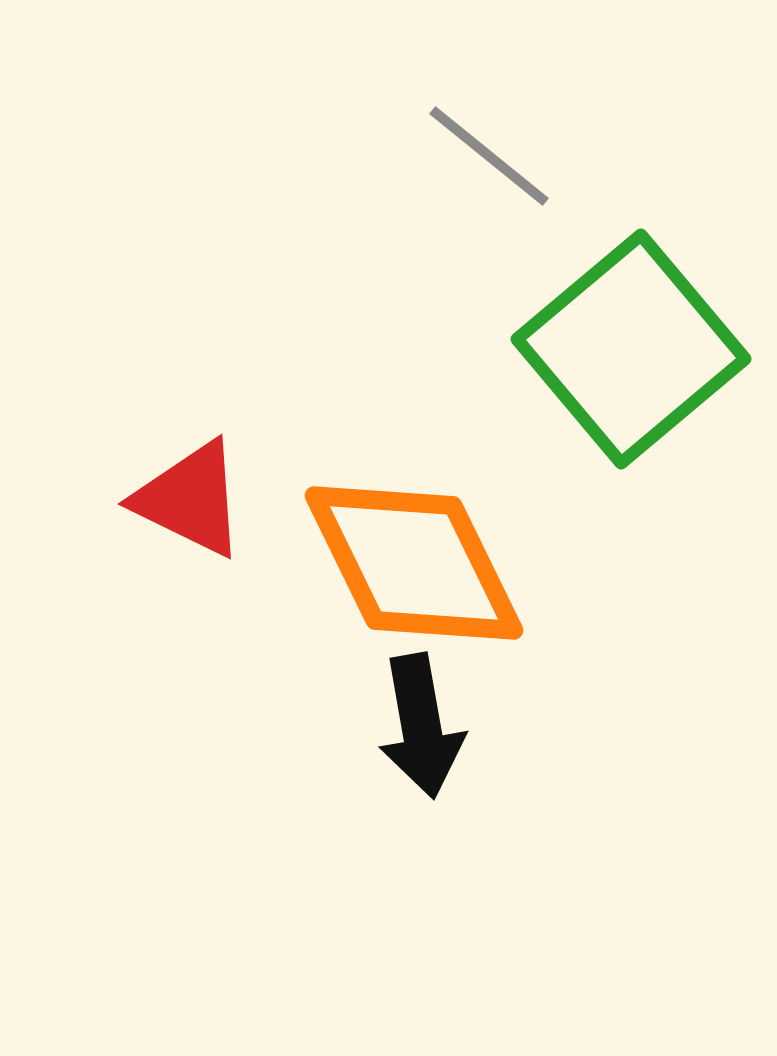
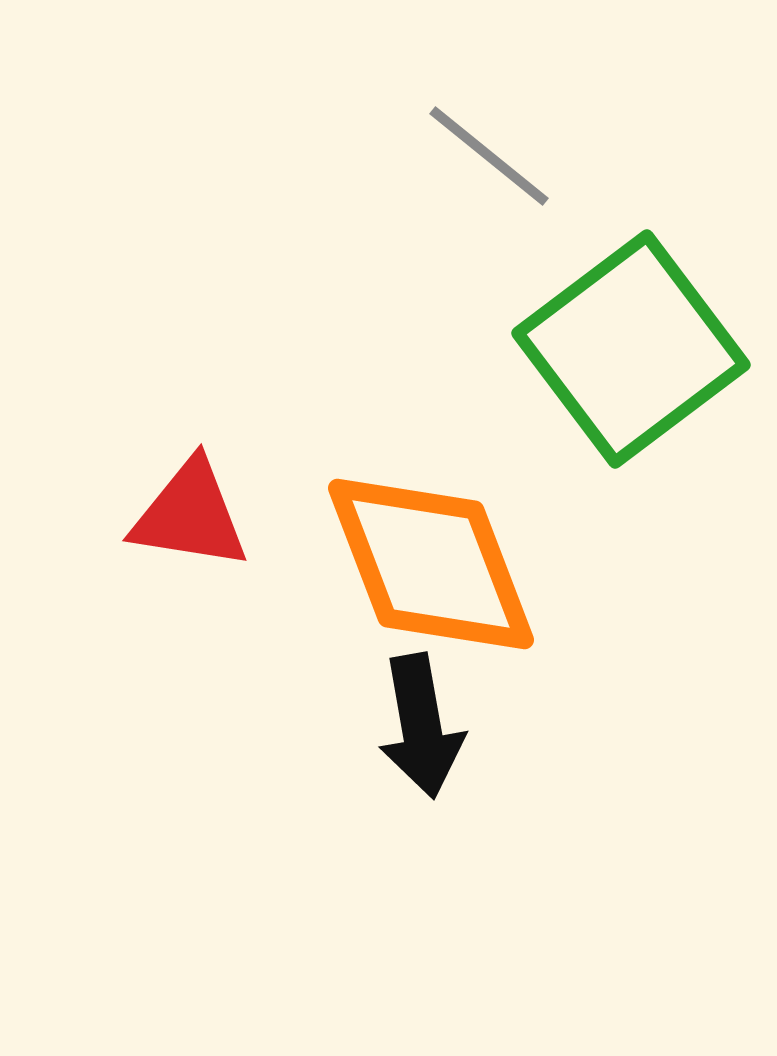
green square: rotated 3 degrees clockwise
red triangle: moved 16 px down; rotated 17 degrees counterclockwise
orange diamond: moved 17 px right, 1 px down; rotated 5 degrees clockwise
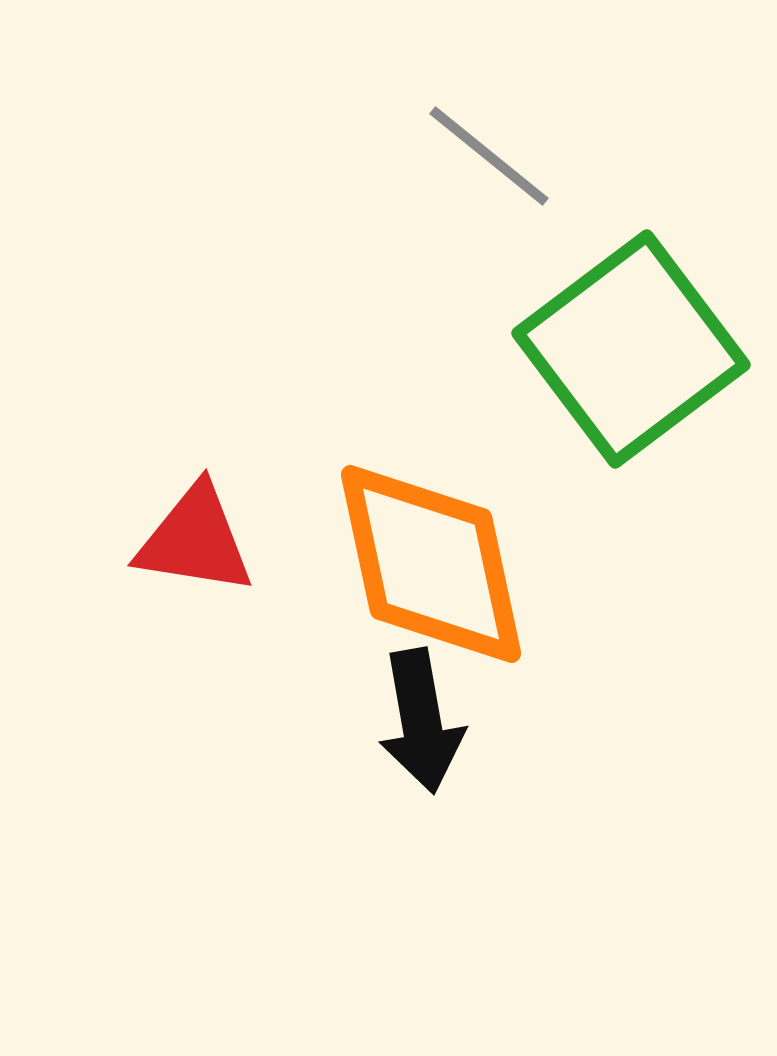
red triangle: moved 5 px right, 25 px down
orange diamond: rotated 9 degrees clockwise
black arrow: moved 5 px up
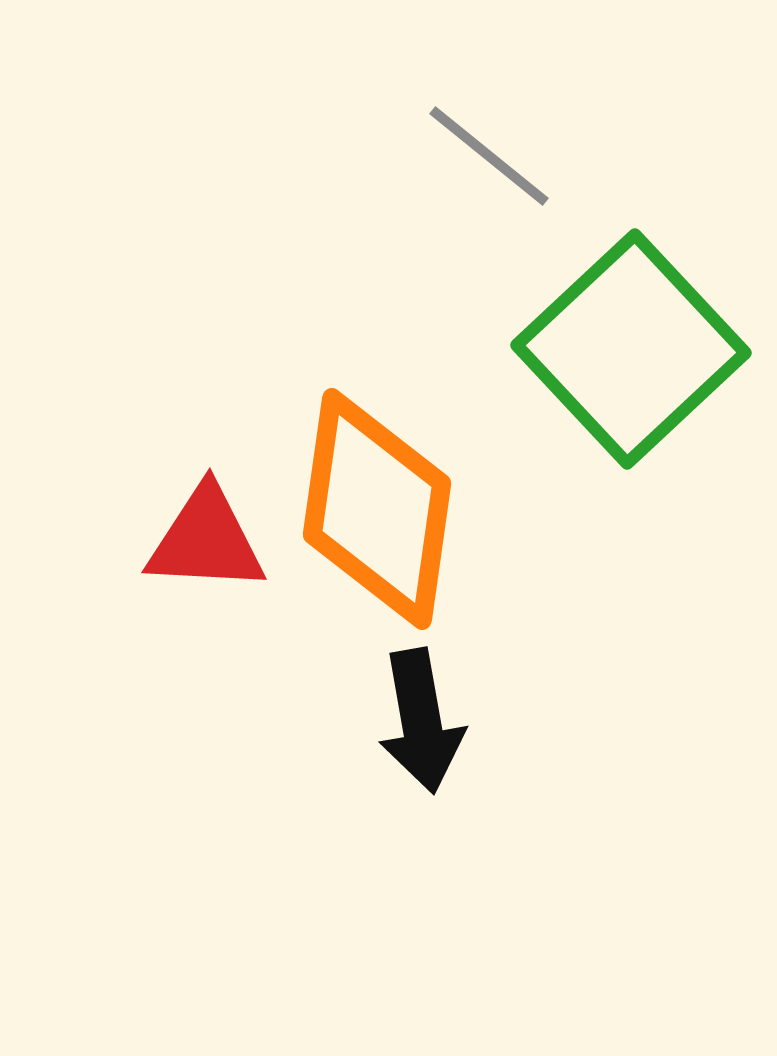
green square: rotated 6 degrees counterclockwise
red triangle: moved 11 px right; rotated 6 degrees counterclockwise
orange diamond: moved 54 px left, 55 px up; rotated 20 degrees clockwise
